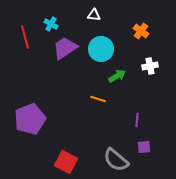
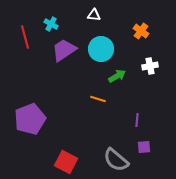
purple trapezoid: moved 1 px left, 2 px down
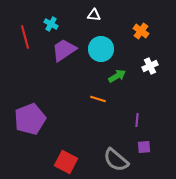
white cross: rotated 14 degrees counterclockwise
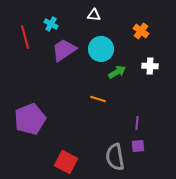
white cross: rotated 28 degrees clockwise
green arrow: moved 4 px up
purple line: moved 3 px down
purple square: moved 6 px left, 1 px up
gray semicircle: moved 1 px left, 3 px up; rotated 40 degrees clockwise
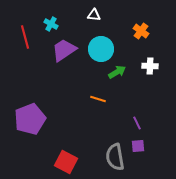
purple line: rotated 32 degrees counterclockwise
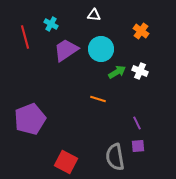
purple trapezoid: moved 2 px right
white cross: moved 10 px left, 5 px down; rotated 21 degrees clockwise
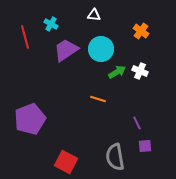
purple square: moved 7 px right
